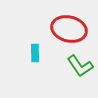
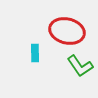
red ellipse: moved 2 px left, 2 px down
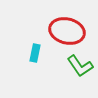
cyan rectangle: rotated 12 degrees clockwise
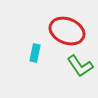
red ellipse: rotated 8 degrees clockwise
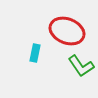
green L-shape: moved 1 px right
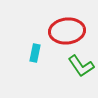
red ellipse: rotated 28 degrees counterclockwise
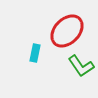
red ellipse: rotated 40 degrees counterclockwise
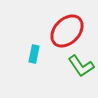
cyan rectangle: moved 1 px left, 1 px down
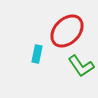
cyan rectangle: moved 3 px right
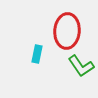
red ellipse: rotated 40 degrees counterclockwise
